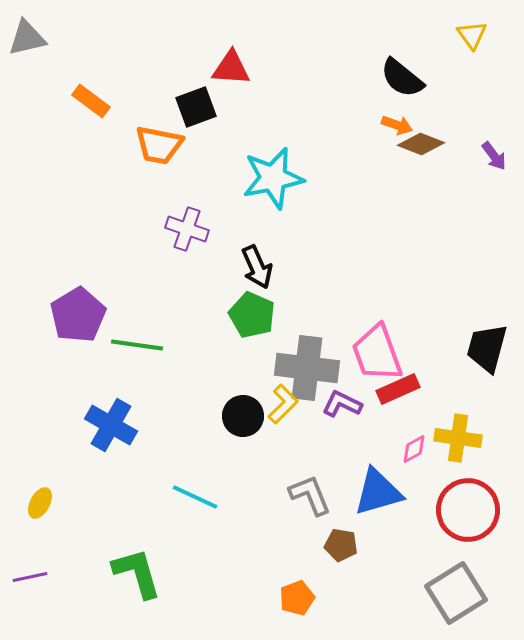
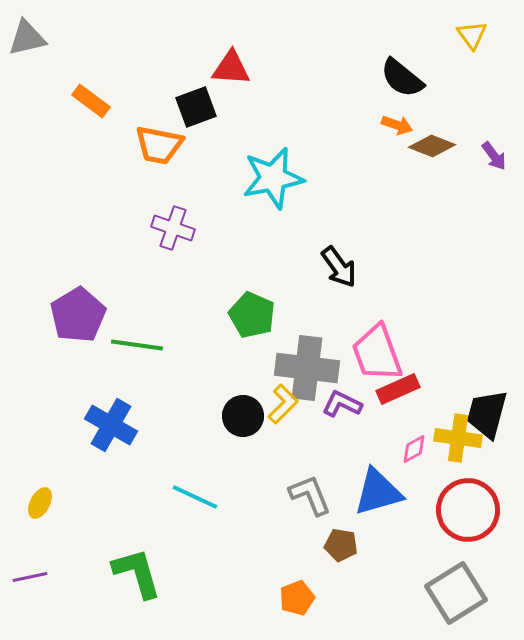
brown diamond: moved 11 px right, 2 px down
purple cross: moved 14 px left, 1 px up
black arrow: moved 82 px right; rotated 12 degrees counterclockwise
black trapezoid: moved 66 px down
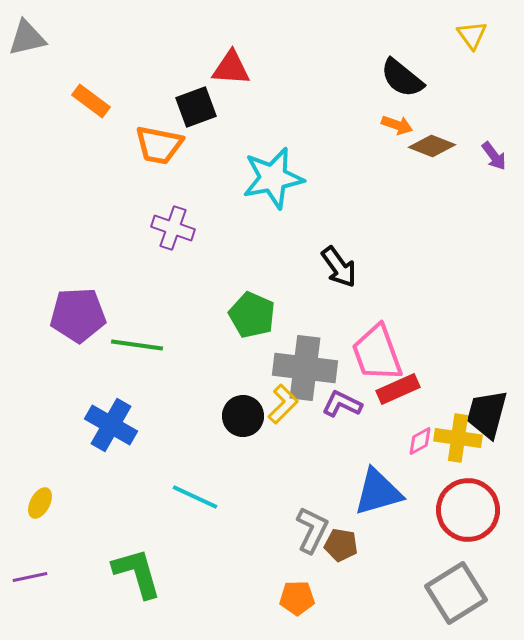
purple pentagon: rotated 28 degrees clockwise
gray cross: moved 2 px left
pink diamond: moved 6 px right, 8 px up
gray L-shape: moved 2 px right, 35 px down; rotated 48 degrees clockwise
orange pentagon: rotated 20 degrees clockwise
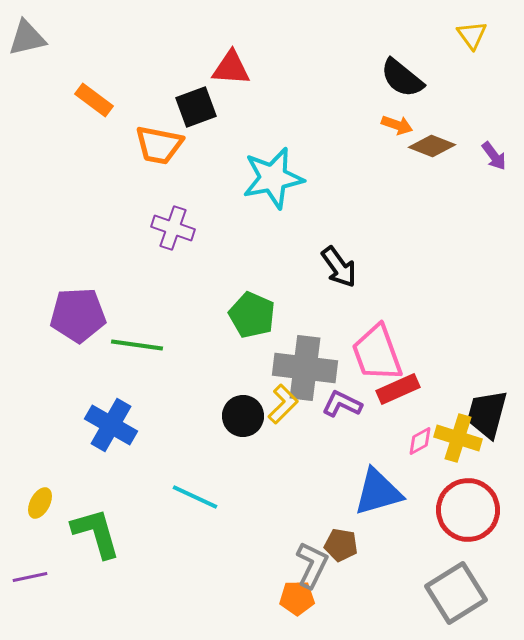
orange rectangle: moved 3 px right, 1 px up
yellow cross: rotated 9 degrees clockwise
gray L-shape: moved 35 px down
green L-shape: moved 41 px left, 40 px up
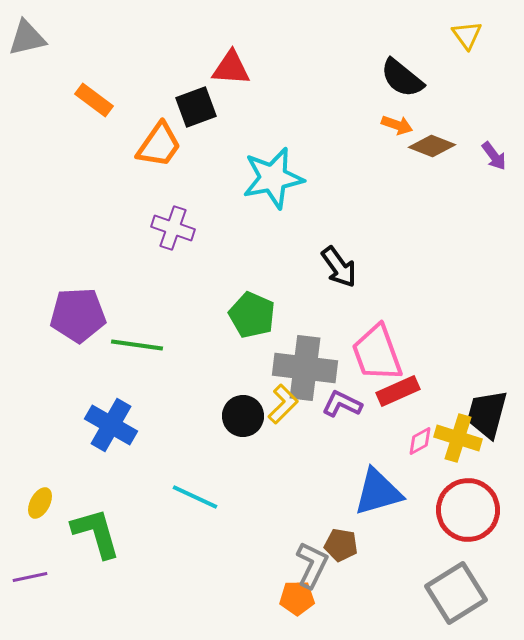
yellow triangle: moved 5 px left
orange trapezoid: rotated 66 degrees counterclockwise
red rectangle: moved 2 px down
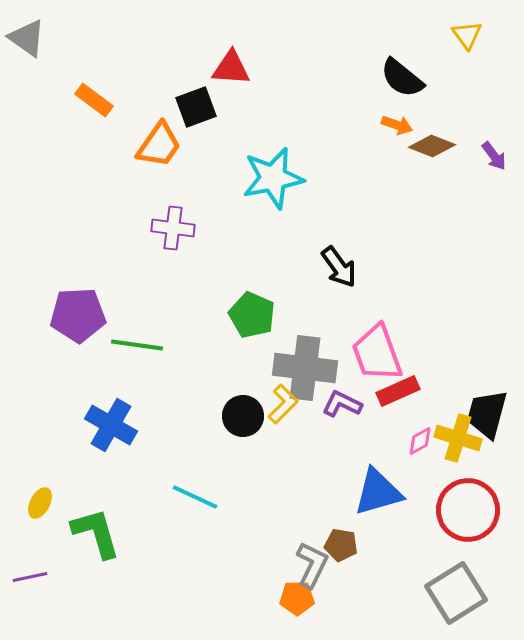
gray triangle: rotated 48 degrees clockwise
purple cross: rotated 12 degrees counterclockwise
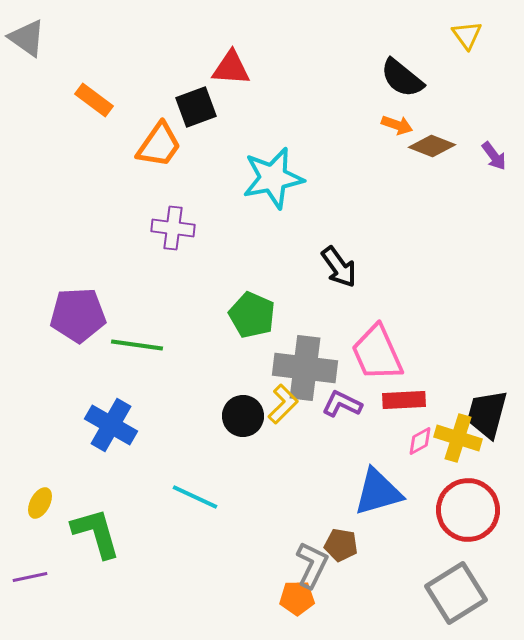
pink trapezoid: rotated 4 degrees counterclockwise
red rectangle: moved 6 px right, 9 px down; rotated 21 degrees clockwise
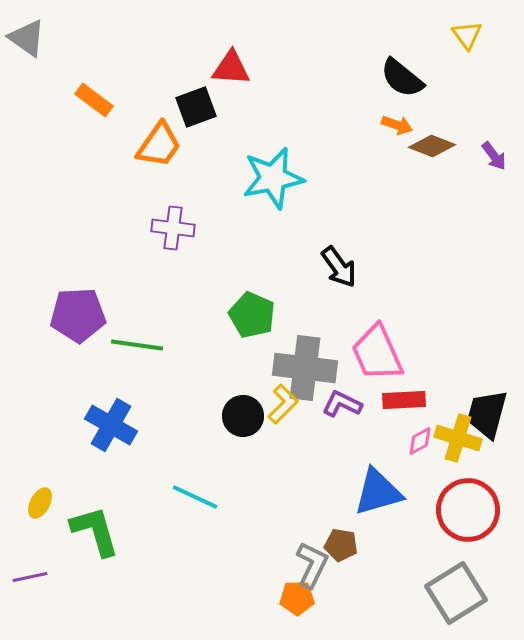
green L-shape: moved 1 px left, 2 px up
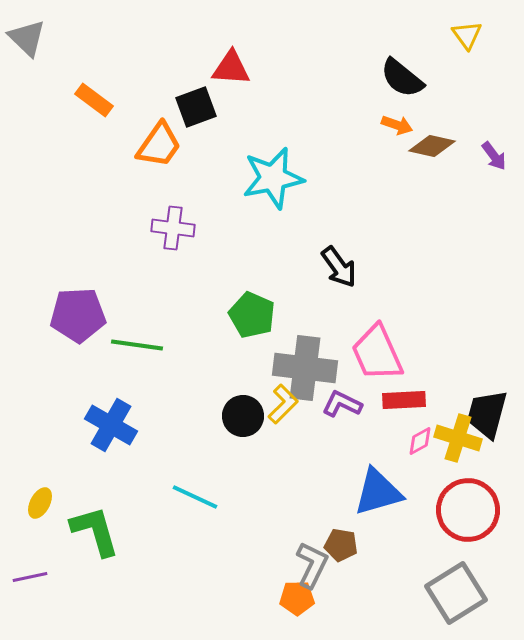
gray triangle: rotated 9 degrees clockwise
brown diamond: rotated 9 degrees counterclockwise
